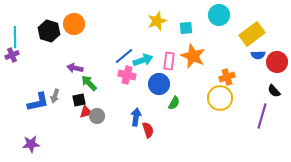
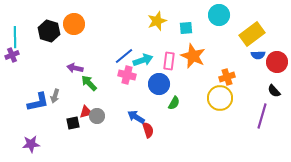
black square: moved 6 px left, 23 px down
blue arrow: rotated 66 degrees counterclockwise
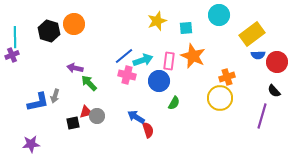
blue circle: moved 3 px up
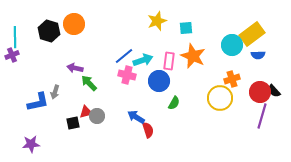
cyan circle: moved 13 px right, 30 px down
red circle: moved 17 px left, 30 px down
orange cross: moved 5 px right, 2 px down
gray arrow: moved 4 px up
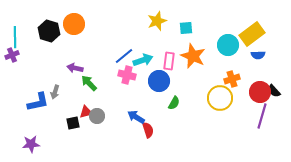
cyan circle: moved 4 px left
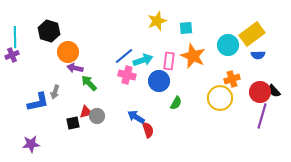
orange circle: moved 6 px left, 28 px down
green semicircle: moved 2 px right
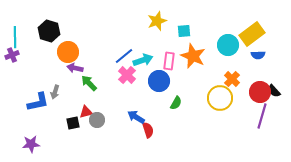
cyan square: moved 2 px left, 3 px down
pink cross: rotated 30 degrees clockwise
orange cross: rotated 28 degrees counterclockwise
gray circle: moved 4 px down
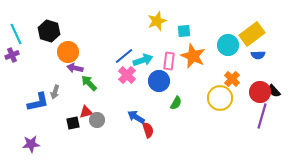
cyan line: moved 1 px right, 3 px up; rotated 25 degrees counterclockwise
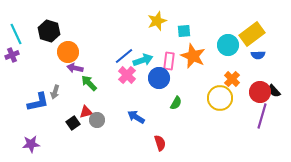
blue circle: moved 3 px up
black square: rotated 24 degrees counterclockwise
red semicircle: moved 12 px right, 13 px down
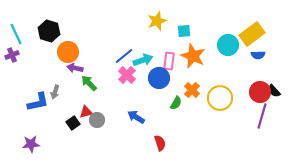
orange cross: moved 40 px left, 11 px down
